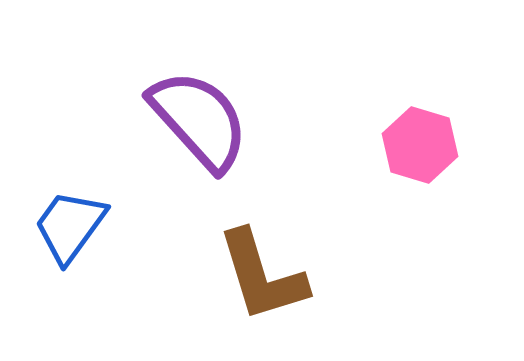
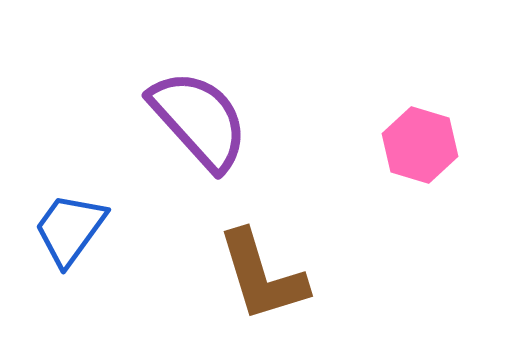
blue trapezoid: moved 3 px down
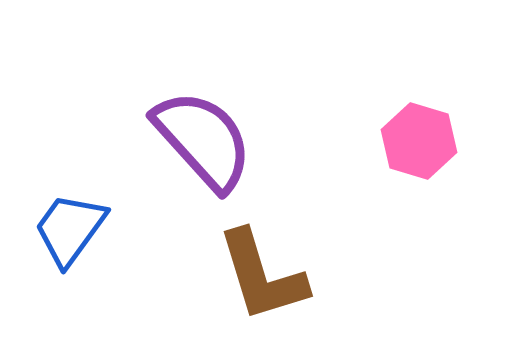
purple semicircle: moved 4 px right, 20 px down
pink hexagon: moved 1 px left, 4 px up
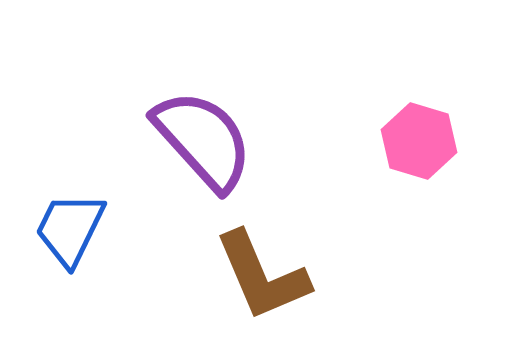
blue trapezoid: rotated 10 degrees counterclockwise
brown L-shape: rotated 6 degrees counterclockwise
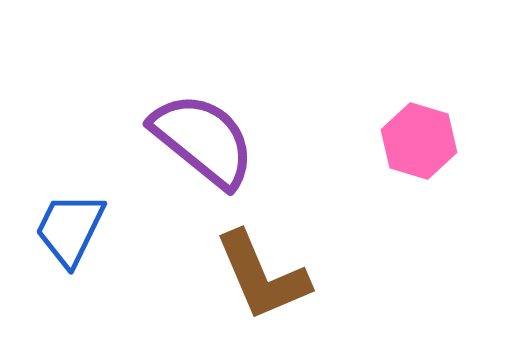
purple semicircle: rotated 9 degrees counterclockwise
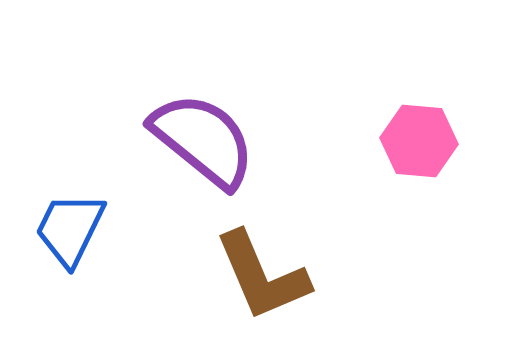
pink hexagon: rotated 12 degrees counterclockwise
